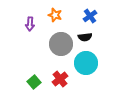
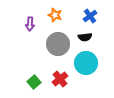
gray circle: moved 3 px left
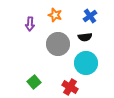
red cross: moved 10 px right, 8 px down; rotated 21 degrees counterclockwise
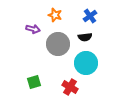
purple arrow: moved 3 px right, 5 px down; rotated 80 degrees counterclockwise
green square: rotated 24 degrees clockwise
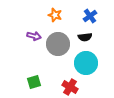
purple arrow: moved 1 px right, 7 px down
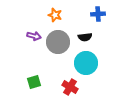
blue cross: moved 8 px right, 2 px up; rotated 32 degrees clockwise
gray circle: moved 2 px up
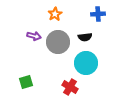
orange star: moved 1 px up; rotated 24 degrees clockwise
green square: moved 8 px left
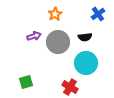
blue cross: rotated 32 degrees counterclockwise
purple arrow: rotated 32 degrees counterclockwise
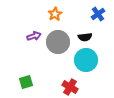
cyan circle: moved 3 px up
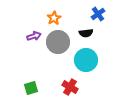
orange star: moved 1 px left, 4 px down
black semicircle: moved 1 px right, 4 px up
green square: moved 5 px right, 6 px down
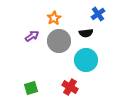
purple arrow: moved 2 px left; rotated 16 degrees counterclockwise
gray circle: moved 1 px right, 1 px up
